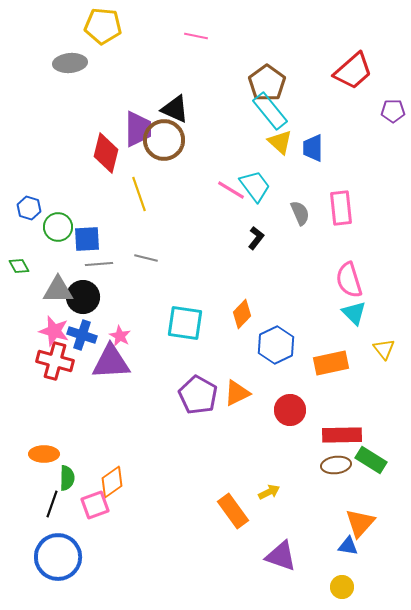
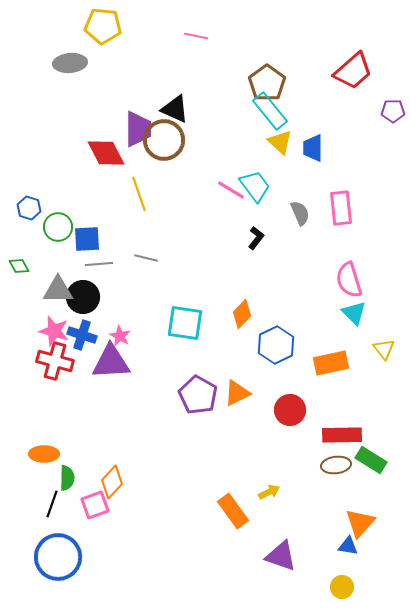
red diamond at (106, 153): rotated 42 degrees counterclockwise
orange diamond at (112, 482): rotated 12 degrees counterclockwise
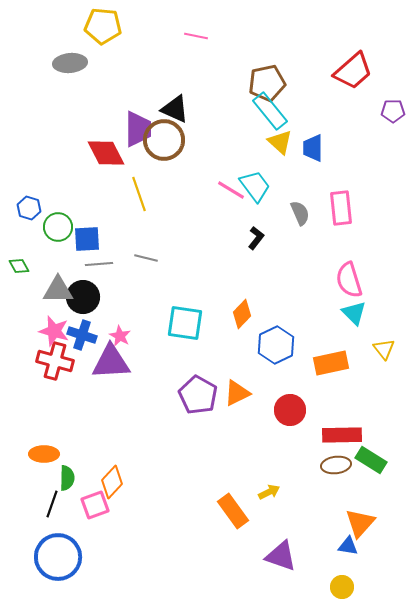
brown pentagon at (267, 83): rotated 24 degrees clockwise
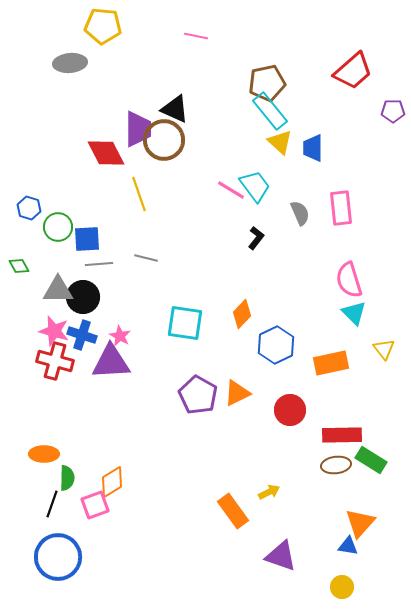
orange diamond at (112, 482): rotated 16 degrees clockwise
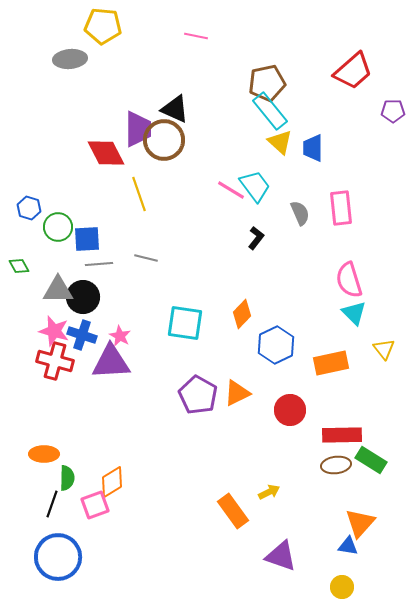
gray ellipse at (70, 63): moved 4 px up
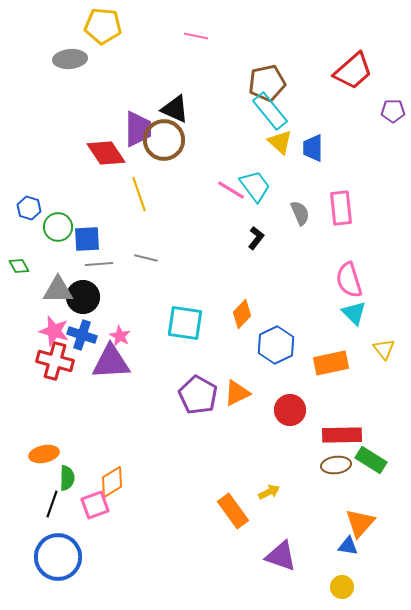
red diamond at (106, 153): rotated 6 degrees counterclockwise
orange ellipse at (44, 454): rotated 12 degrees counterclockwise
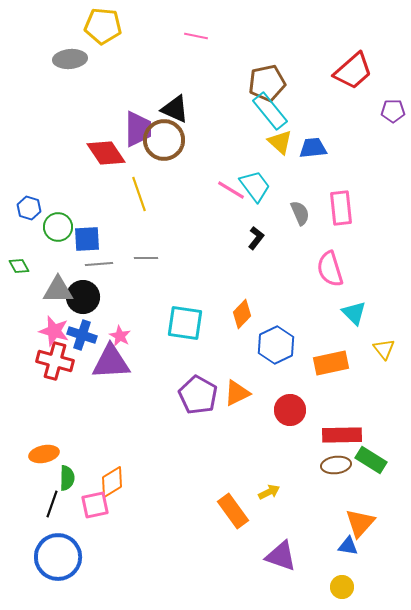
blue trapezoid at (313, 148): rotated 84 degrees clockwise
gray line at (146, 258): rotated 15 degrees counterclockwise
pink semicircle at (349, 280): moved 19 px left, 11 px up
pink square at (95, 505): rotated 8 degrees clockwise
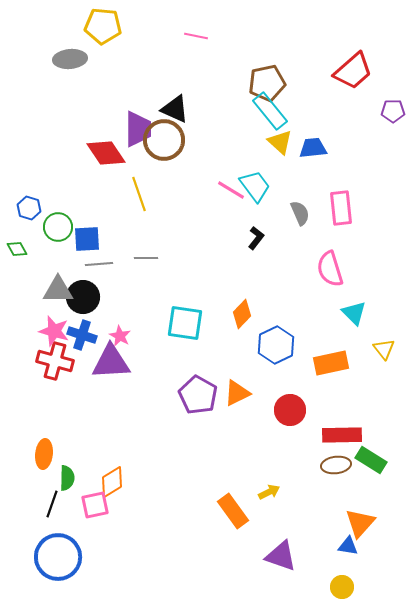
green diamond at (19, 266): moved 2 px left, 17 px up
orange ellipse at (44, 454): rotated 72 degrees counterclockwise
